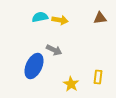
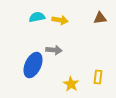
cyan semicircle: moved 3 px left
gray arrow: rotated 21 degrees counterclockwise
blue ellipse: moved 1 px left, 1 px up
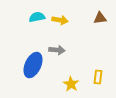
gray arrow: moved 3 px right
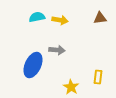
yellow star: moved 3 px down
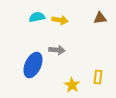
yellow star: moved 1 px right, 2 px up
